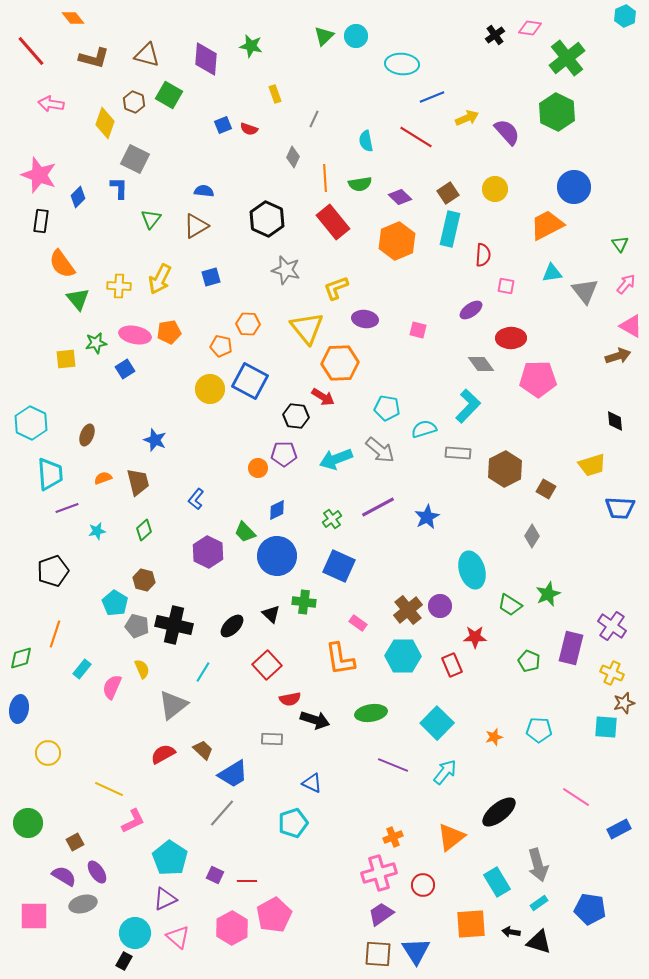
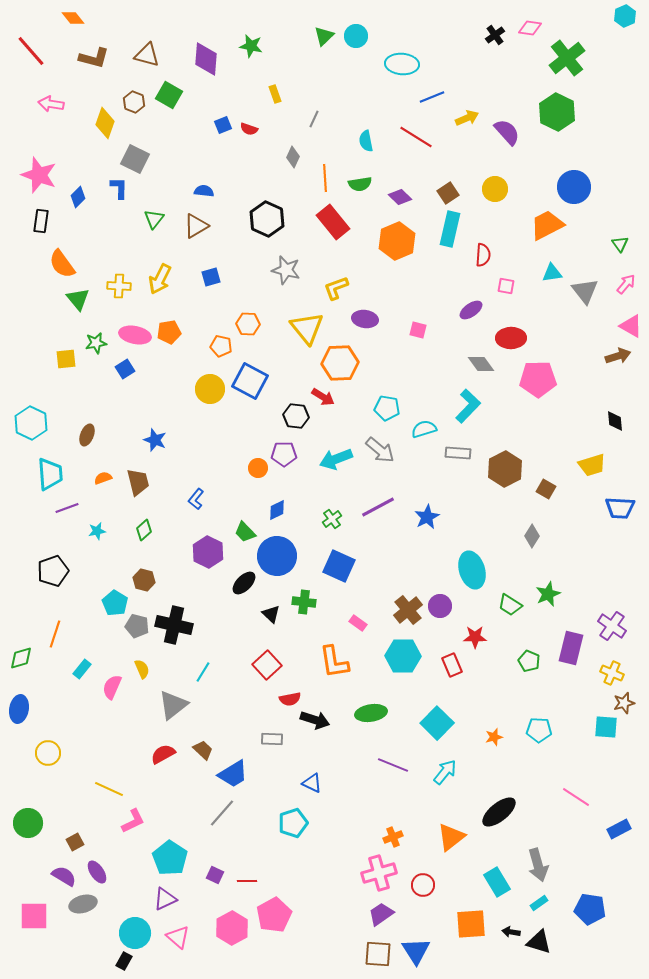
green triangle at (151, 219): moved 3 px right
black ellipse at (232, 626): moved 12 px right, 43 px up
orange L-shape at (340, 659): moved 6 px left, 3 px down
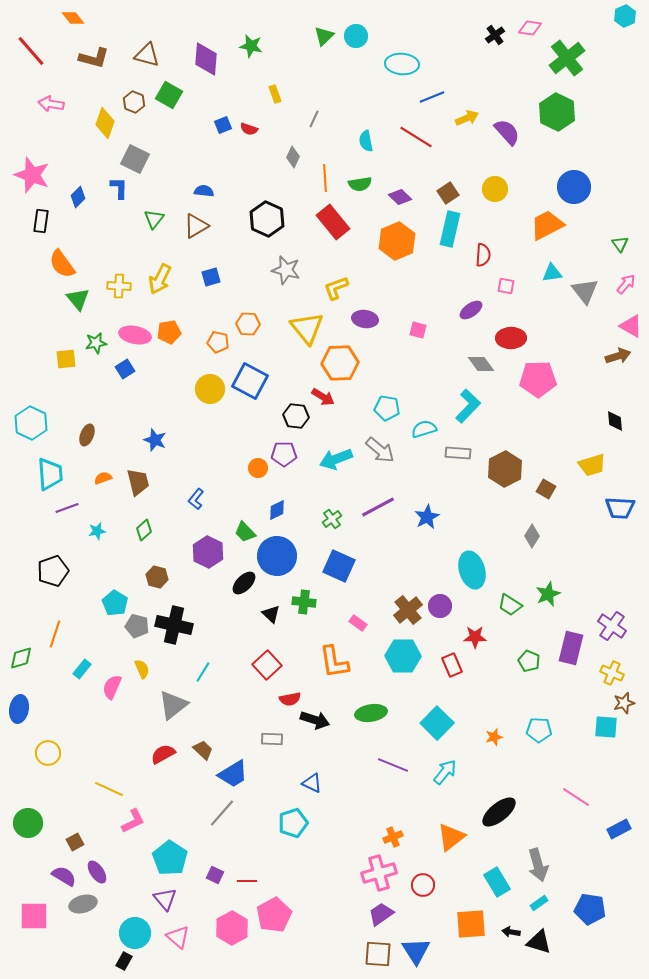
pink star at (39, 175): moved 7 px left
orange pentagon at (221, 346): moved 3 px left, 4 px up
brown hexagon at (144, 580): moved 13 px right, 3 px up
purple triangle at (165, 899): rotated 45 degrees counterclockwise
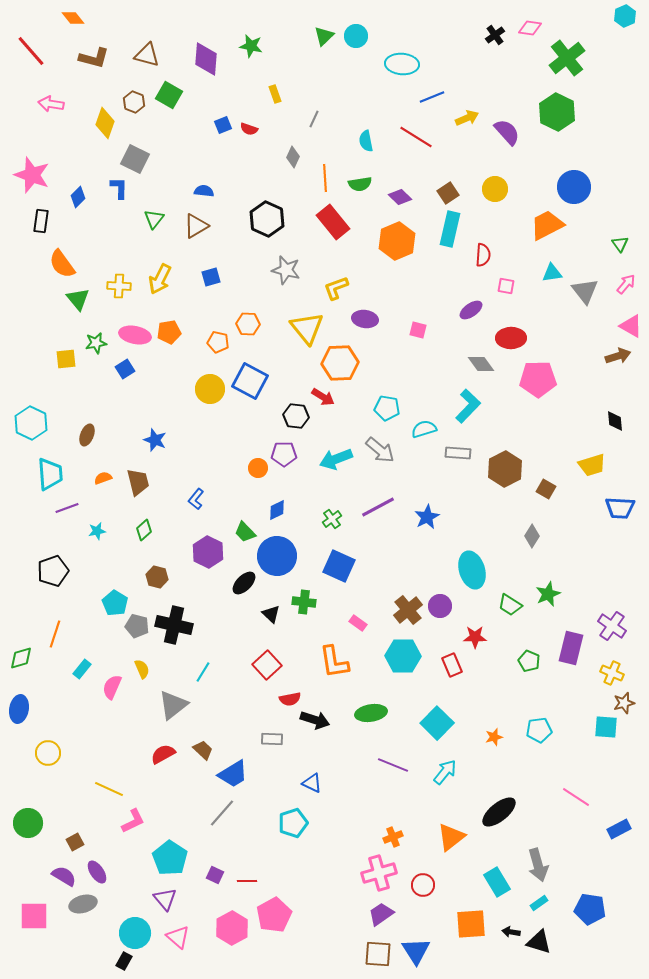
cyan pentagon at (539, 730): rotated 10 degrees counterclockwise
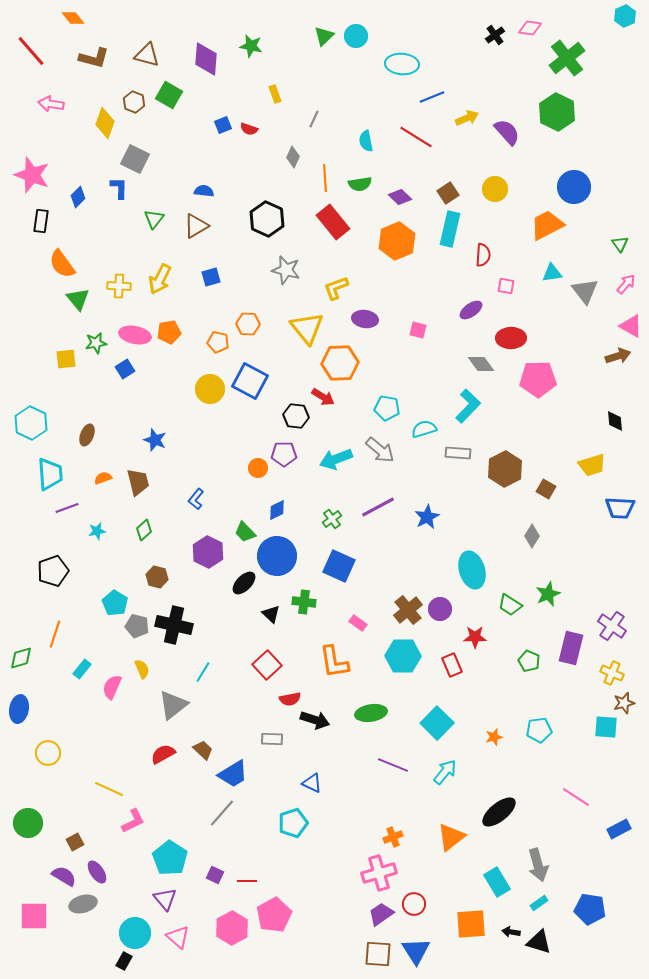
purple circle at (440, 606): moved 3 px down
red circle at (423, 885): moved 9 px left, 19 px down
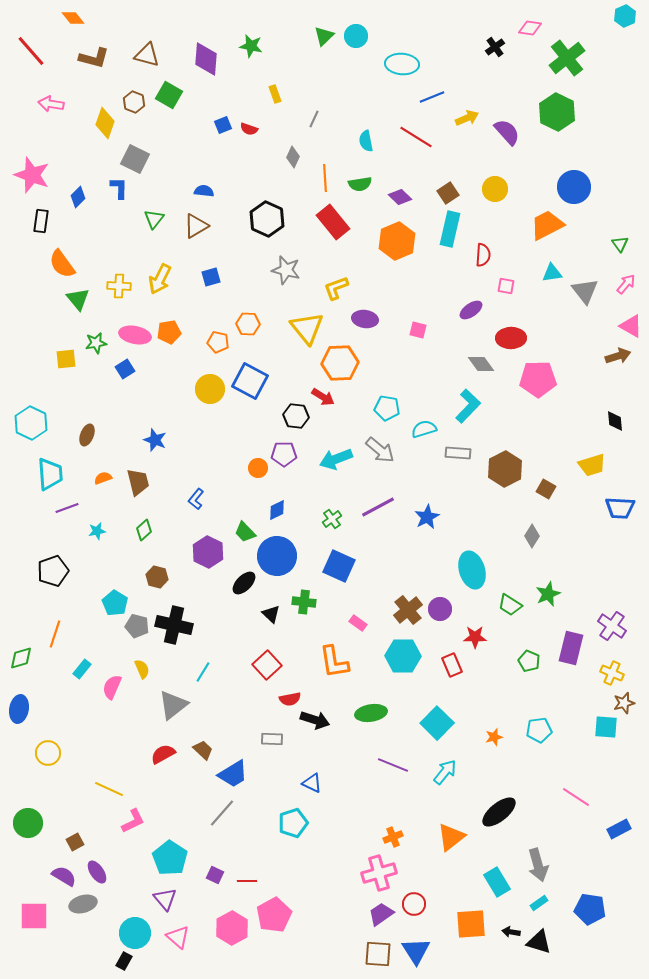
black cross at (495, 35): moved 12 px down
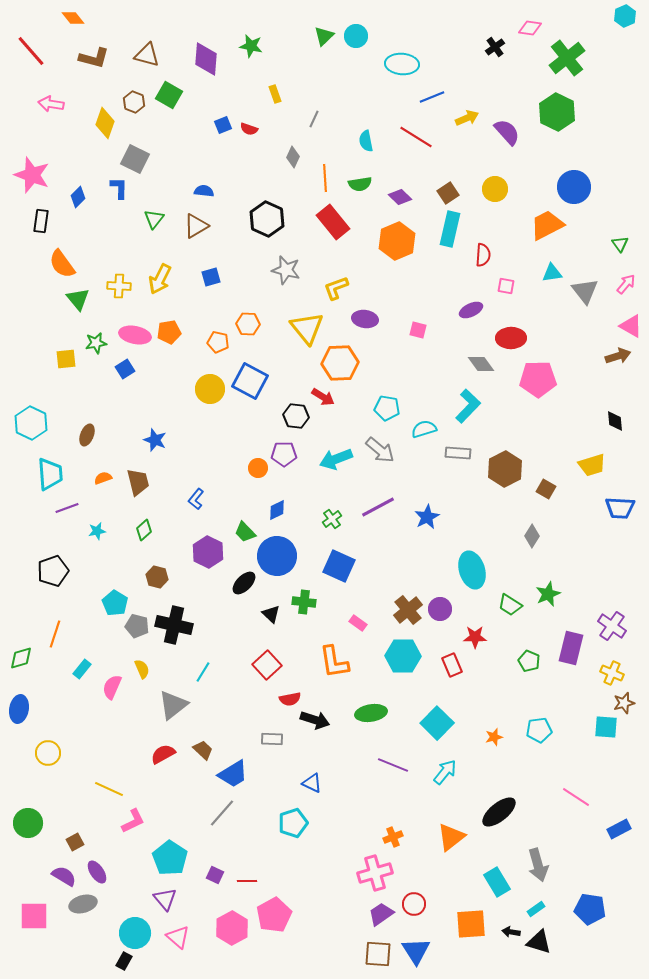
purple ellipse at (471, 310): rotated 10 degrees clockwise
pink cross at (379, 873): moved 4 px left
cyan rectangle at (539, 903): moved 3 px left, 6 px down
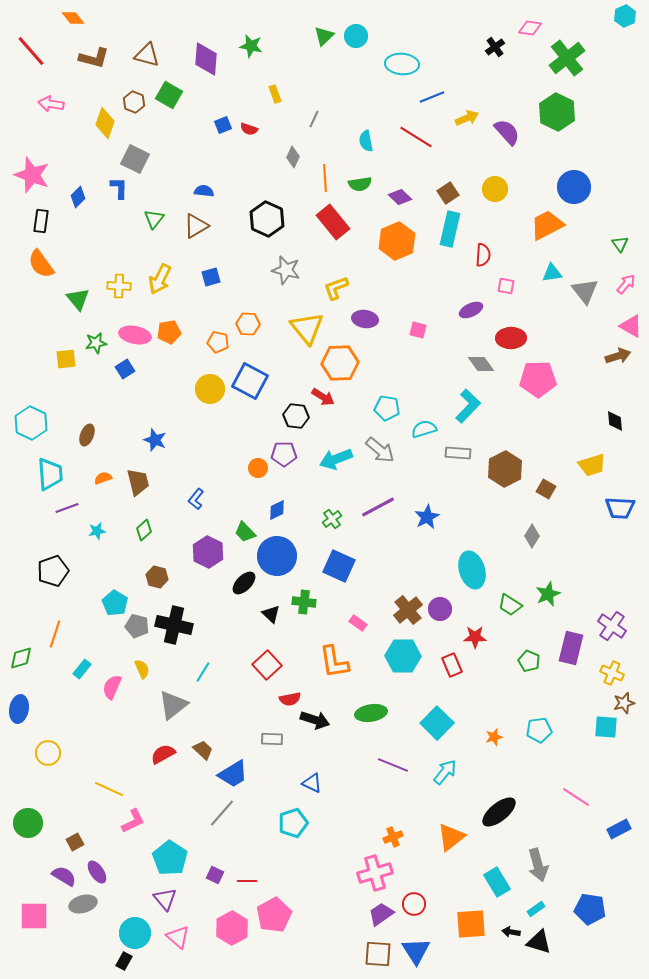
orange semicircle at (62, 264): moved 21 px left
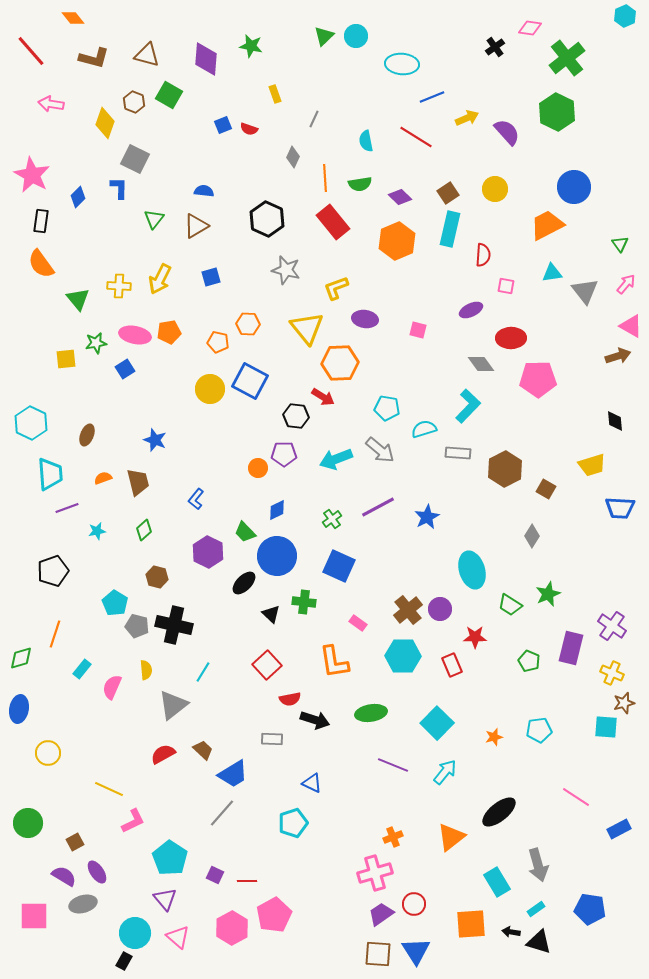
pink star at (32, 175): rotated 9 degrees clockwise
yellow semicircle at (142, 669): moved 4 px right, 1 px down; rotated 18 degrees clockwise
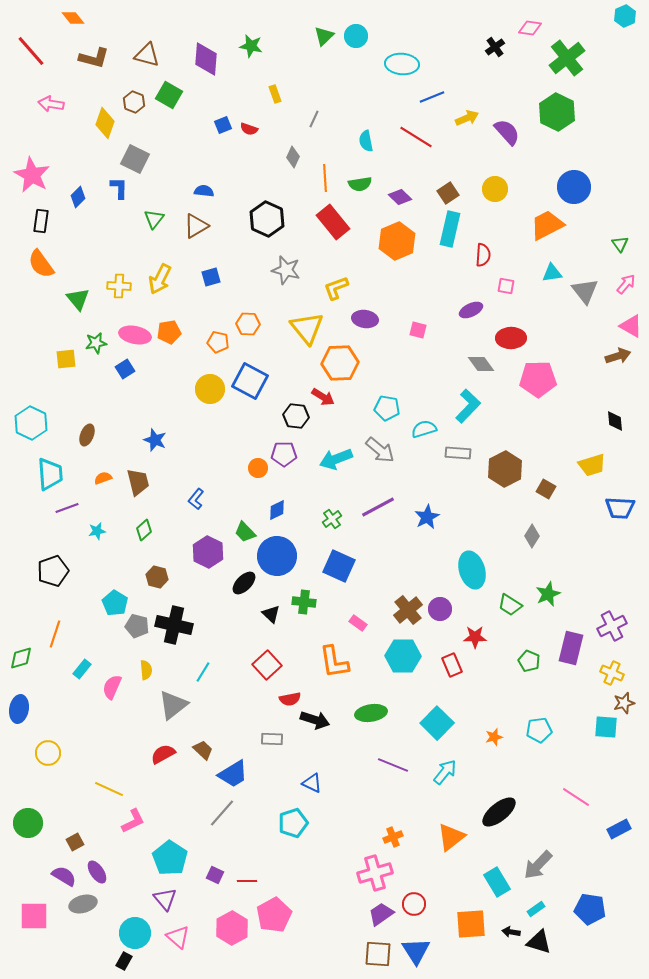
purple cross at (612, 626): rotated 28 degrees clockwise
gray arrow at (538, 865): rotated 60 degrees clockwise
